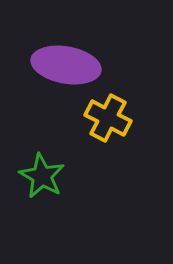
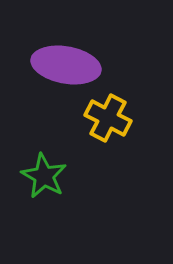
green star: moved 2 px right
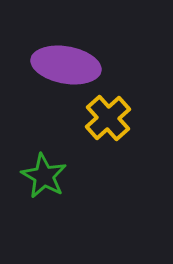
yellow cross: rotated 21 degrees clockwise
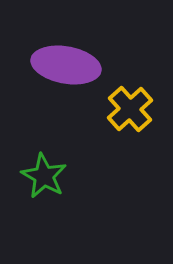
yellow cross: moved 22 px right, 9 px up
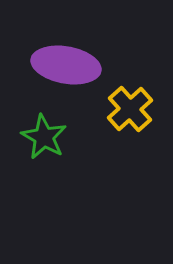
green star: moved 39 px up
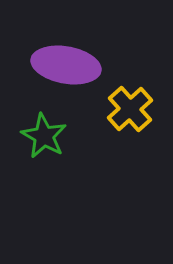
green star: moved 1 px up
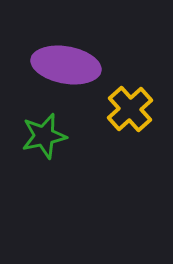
green star: rotated 30 degrees clockwise
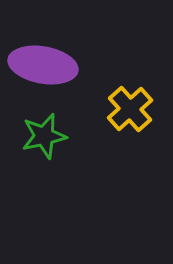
purple ellipse: moved 23 px left
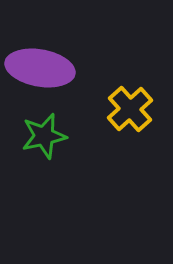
purple ellipse: moved 3 px left, 3 px down
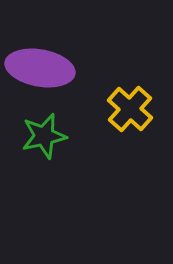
yellow cross: rotated 6 degrees counterclockwise
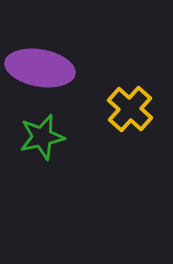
green star: moved 2 px left, 1 px down
